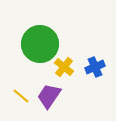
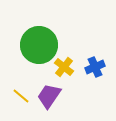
green circle: moved 1 px left, 1 px down
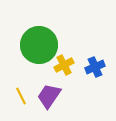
yellow cross: moved 2 px up; rotated 24 degrees clockwise
yellow line: rotated 24 degrees clockwise
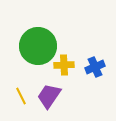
green circle: moved 1 px left, 1 px down
yellow cross: rotated 24 degrees clockwise
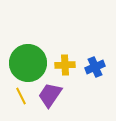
green circle: moved 10 px left, 17 px down
yellow cross: moved 1 px right
purple trapezoid: moved 1 px right, 1 px up
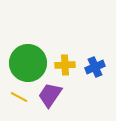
yellow line: moved 2 px left, 1 px down; rotated 36 degrees counterclockwise
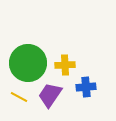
blue cross: moved 9 px left, 20 px down; rotated 18 degrees clockwise
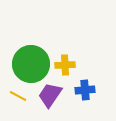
green circle: moved 3 px right, 1 px down
blue cross: moved 1 px left, 3 px down
yellow line: moved 1 px left, 1 px up
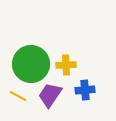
yellow cross: moved 1 px right
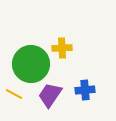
yellow cross: moved 4 px left, 17 px up
yellow line: moved 4 px left, 2 px up
